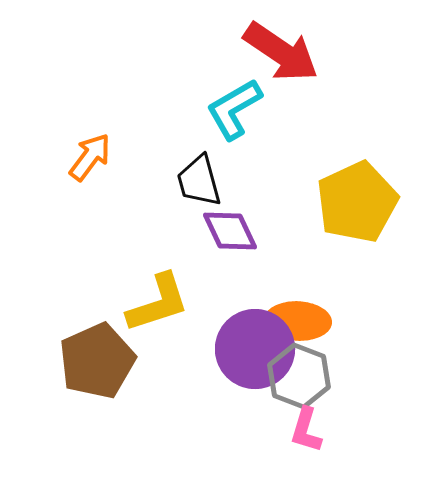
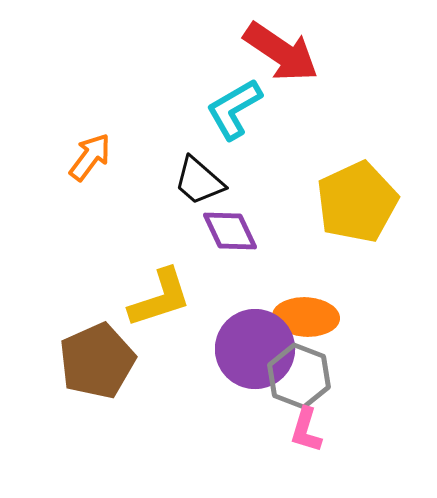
black trapezoid: rotated 34 degrees counterclockwise
yellow L-shape: moved 2 px right, 5 px up
orange ellipse: moved 8 px right, 4 px up
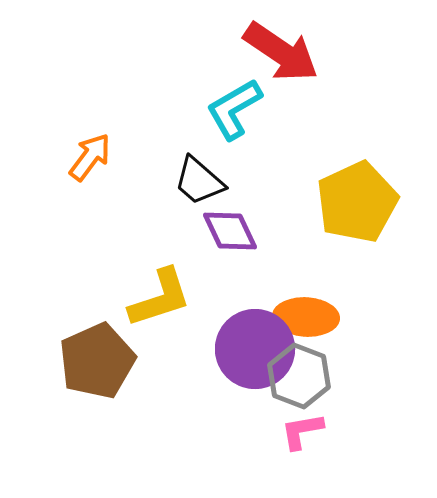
pink L-shape: moved 4 px left, 1 px down; rotated 63 degrees clockwise
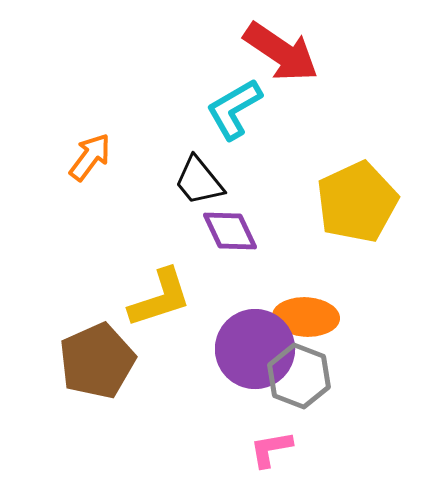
black trapezoid: rotated 10 degrees clockwise
pink L-shape: moved 31 px left, 18 px down
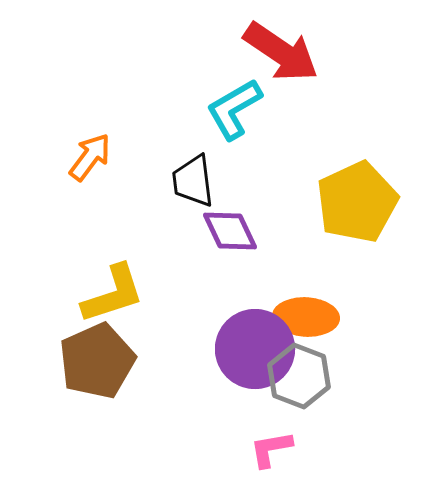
black trapezoid: moved 6 px left; rotated 32 degrees clockwise
yellow L-shape: moved 47 px left, 4 px up
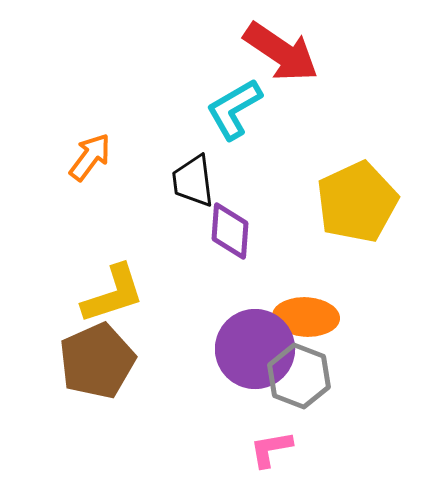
purple diamond: rotated 30 degrees clockwise
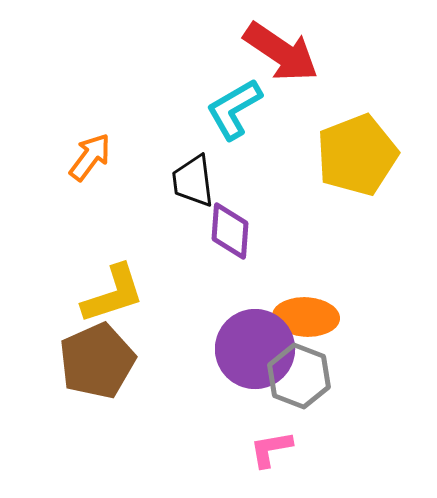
yellow pentagon: moved 47 px up; rotated 4 degrees clockwise
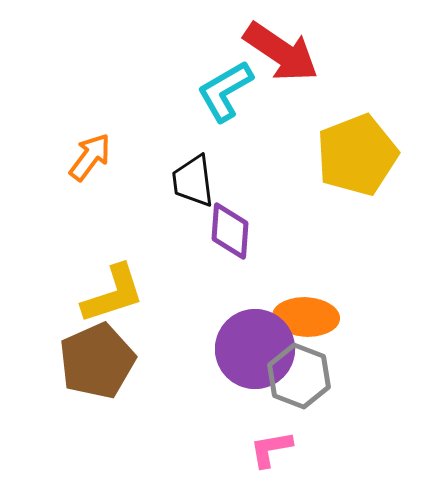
cyan L-shape: moved 9 px left, 18 px up
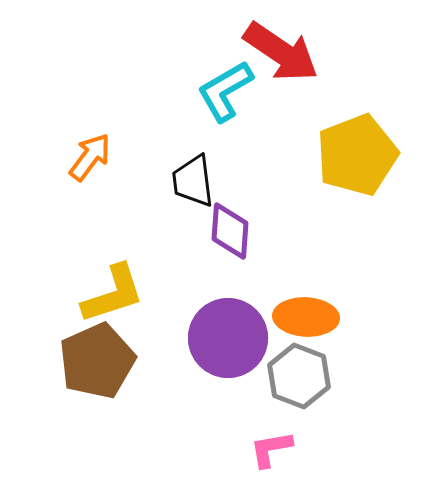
purple circle: moved 27 px left, 11 px up
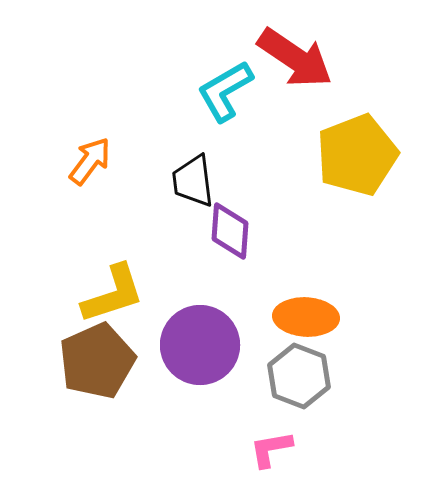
red arrow: moved 14 px right, 6 px down
orange arrow: moved 4 px down
purple circle: moved 28 px left, 7 px down
